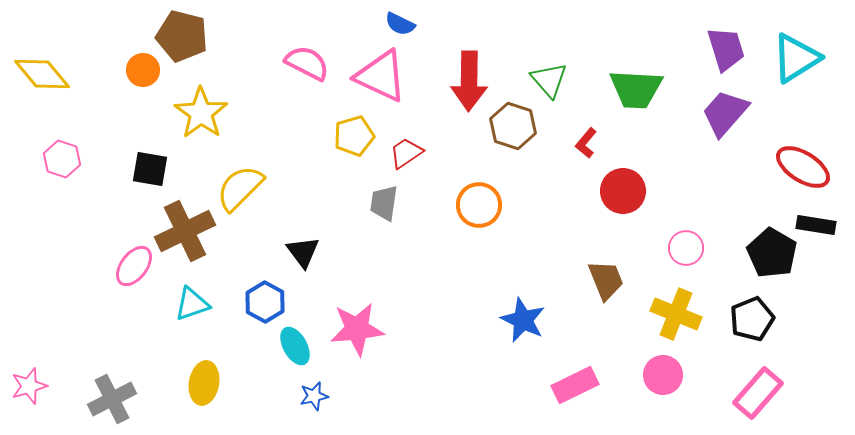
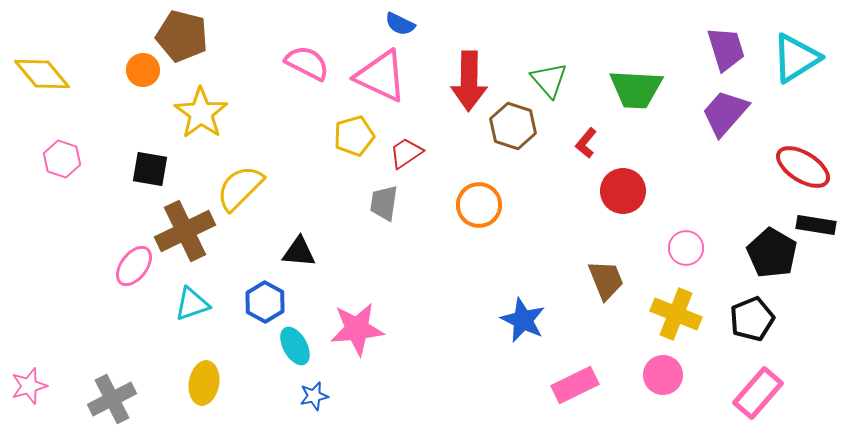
black triangle at (303, 252): moved 4 px left; rotated 48 degrees counterclockwise
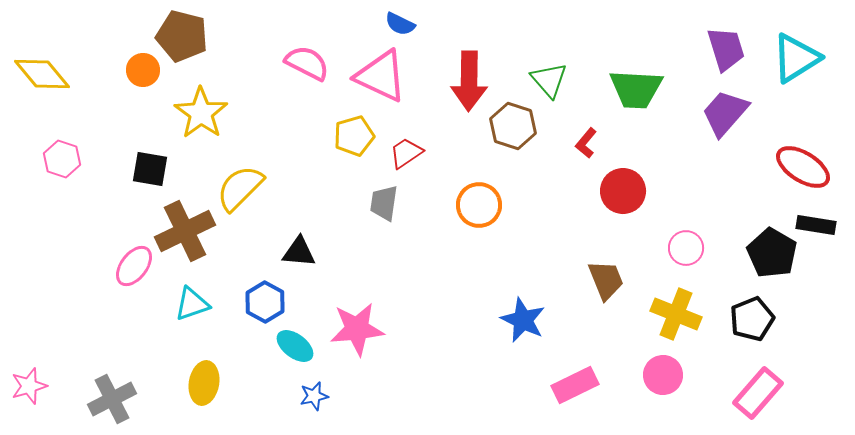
cyan ellipse at (295, 346): rotated 24 degrees counterclockwise
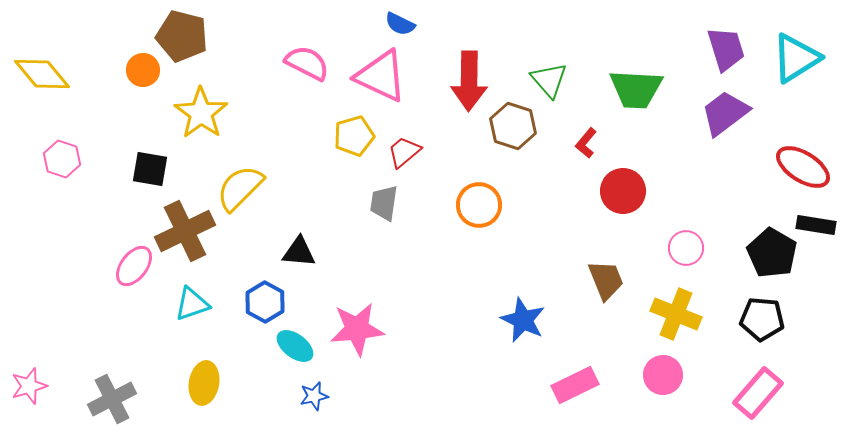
purple trapezoid at (725, 113): rotated 12 degrees clockwise
red trapezoid at (406, 153): moved 2 px left, 1 px up; rotated 6 degrees counterclockwise
black pentagon at (752, 319): moved 10 px right; rotated 27 degrees clockwise
